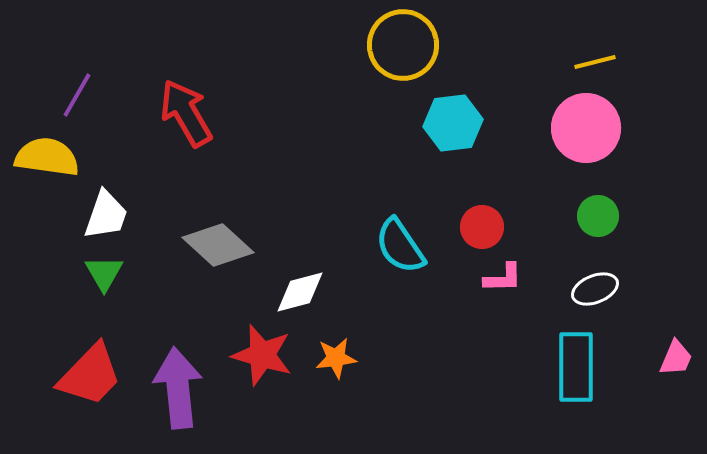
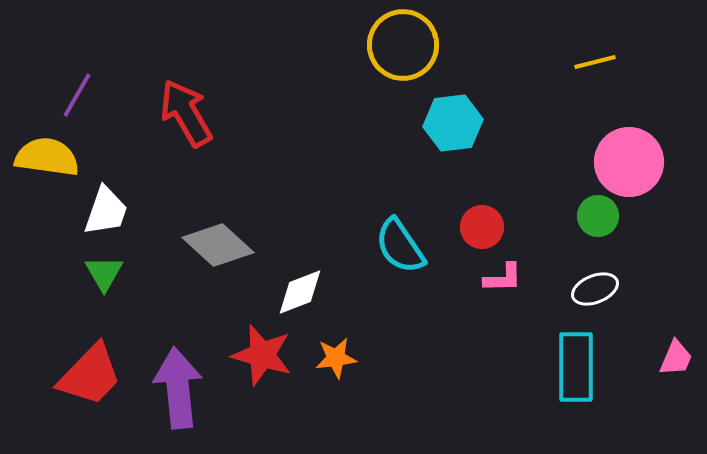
pink circle: moved 43 px right, 34 px down
white trapezoid: moved 4 px up
white diamond: rotated 6 degrees counterclockwise
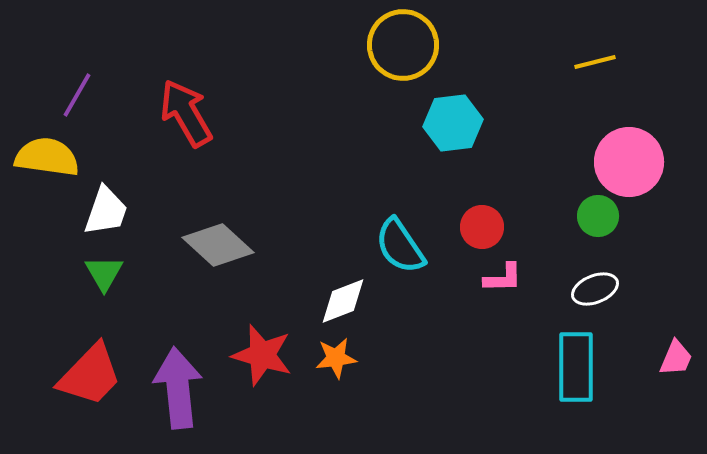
white diamond: moved 43 px right, 9 px down
